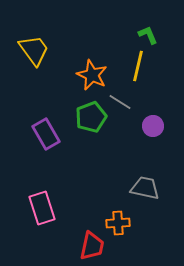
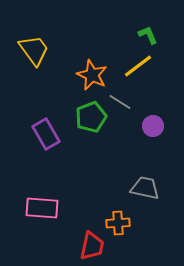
yellow line: rotated 40 degrees clockwise
pink rectangle: rotated 68 degrees counterclockwise
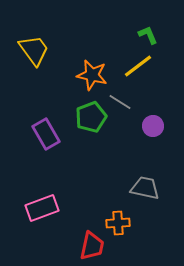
orange star: rotated 12 degrees counterclockwise
pink rectangle: rotated 24 degrees counterclockwise
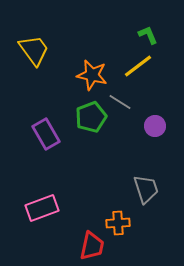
purple circle: moved 2 px right
gray trapezoid: moved 1 px right, 1 px down; rotated 60 degrees clockwise
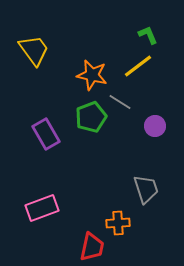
red trapezoid: moved 1 px down
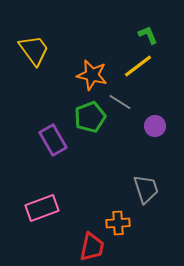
green pentagon: moved 1 px left
purple rectangle: moved 7 px right, 6 px down
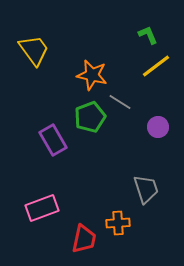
yellow line: moved 18 px right
purple circle: moved 3 px right, 1 px down
red trapezoid: moved 8 px left, 8 px up
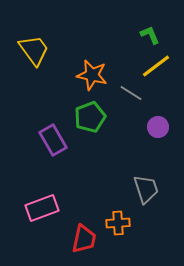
green L-shape: moved 2 px right
gray line: moved 11 px right, 9 px up
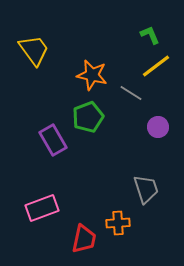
green pentagon: moved 2 px left
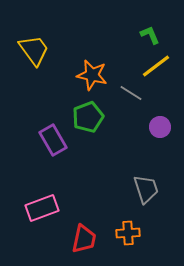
purple circle: moved 2 px right
orange cross: moved 10 px right, 10 px down
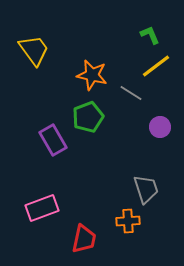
orange cross: moved 12 px up
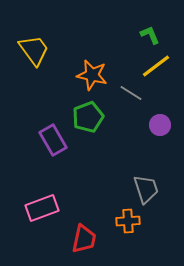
purple circle: moved 2 px up
